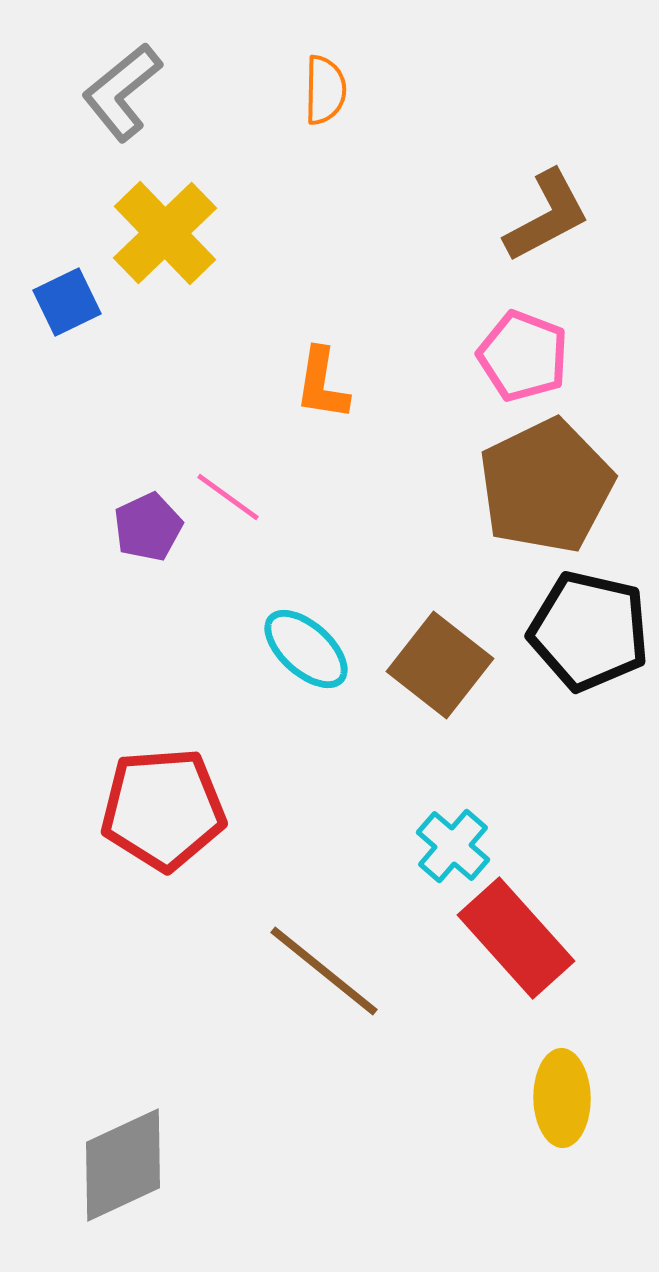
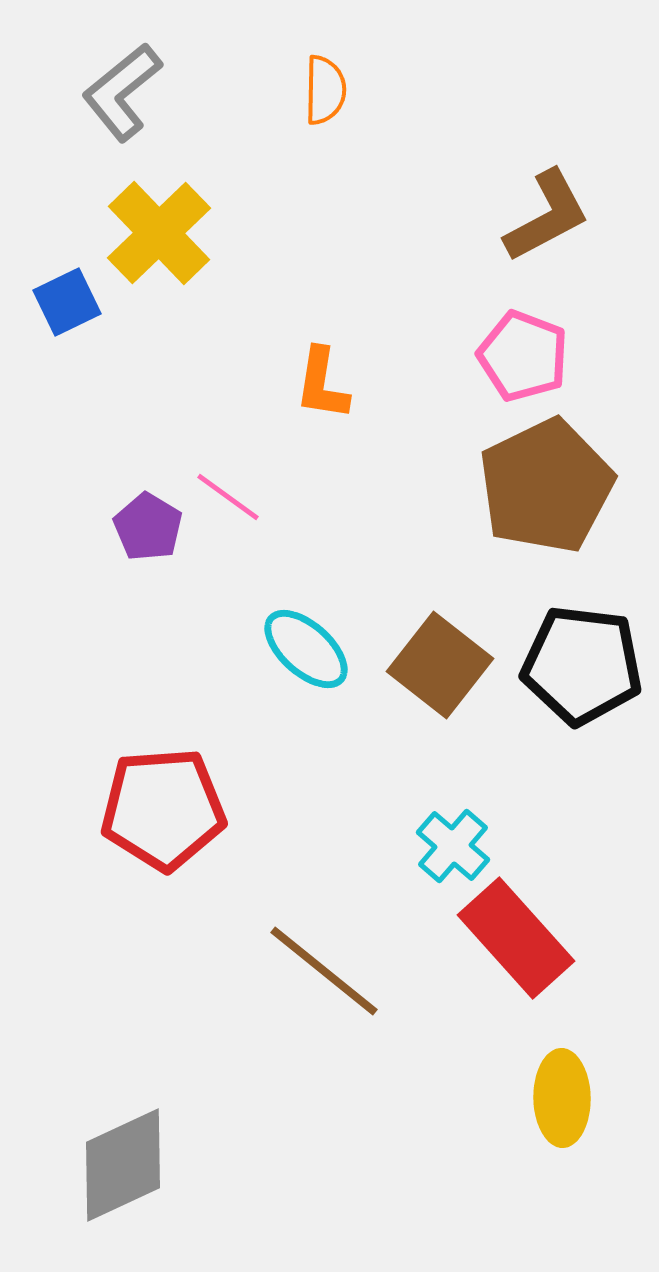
yellow cross: moved 6 px left
purple pentagon: rotated 16 degrees counterclockwise
black pentagon: moved 7 px left, 34 px down; rotated 6 degrees counterclockwise
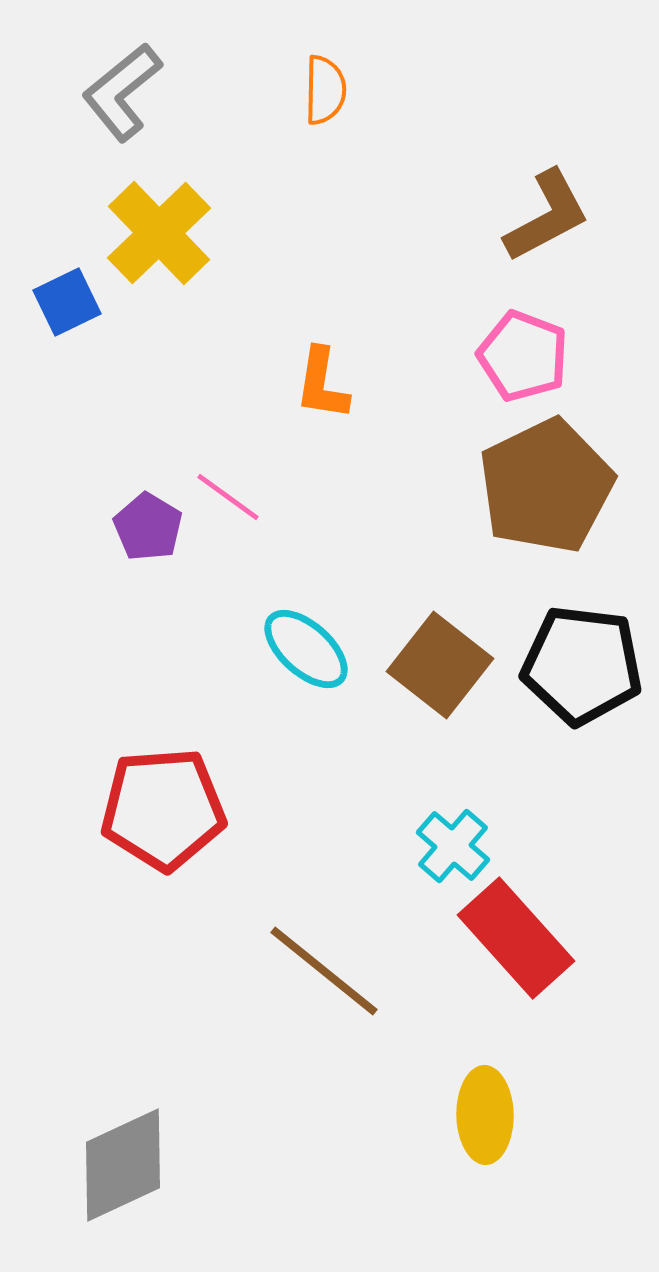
yellow ellipse: moved 77 px left, 17 px down
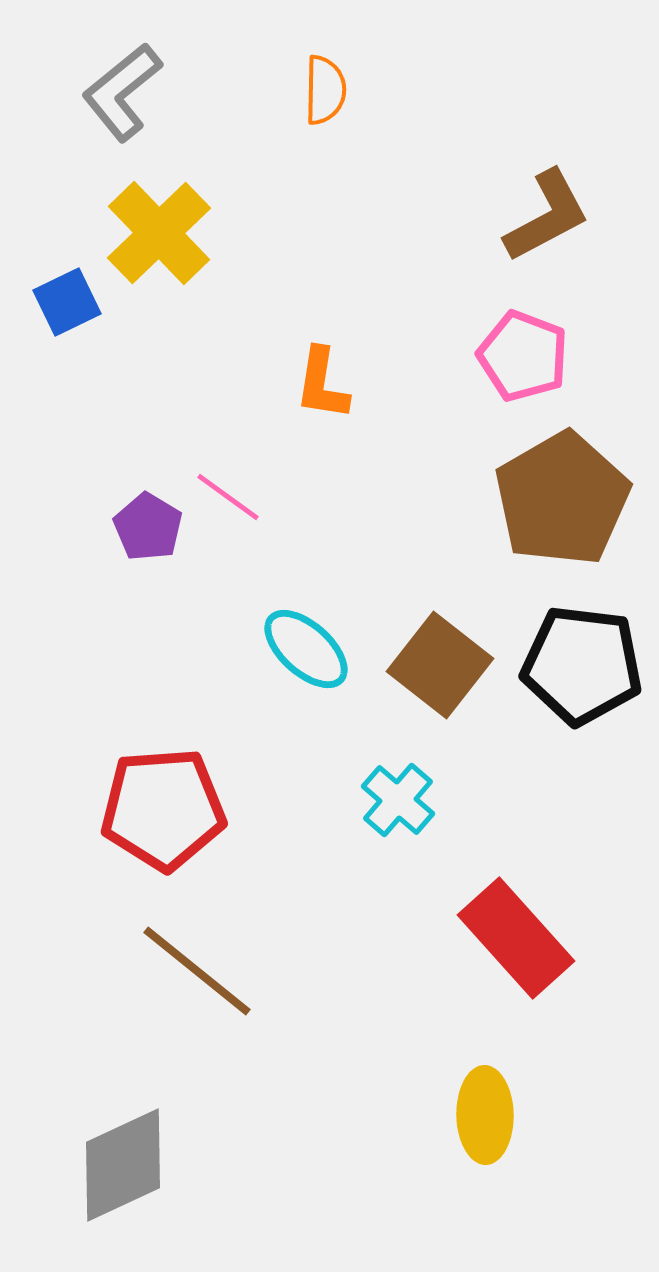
brown pentagon: moved 16 px right, 13 px down; rotated 4 degrees counterclockwise
cyan cross: moved 55 px left, 46 px up
brown line: moved 127 px left
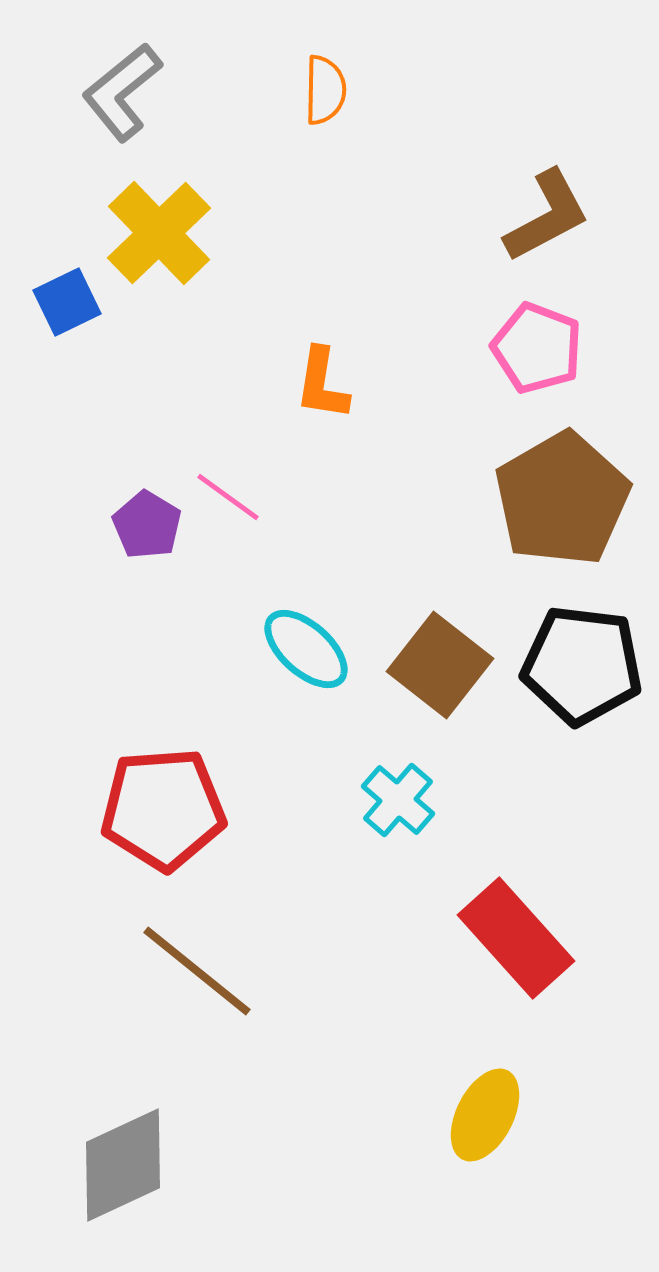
pink pentagon: moved 14 px right, 8 px up
purple pentagon: moved 1 px left, 2 px up
yellow ellipse: rotated 28 degrees clockwise
